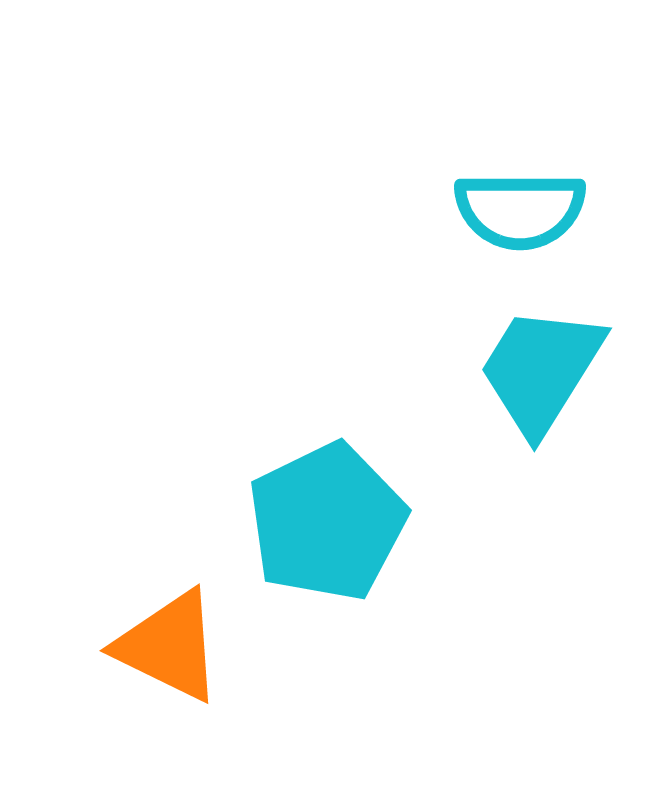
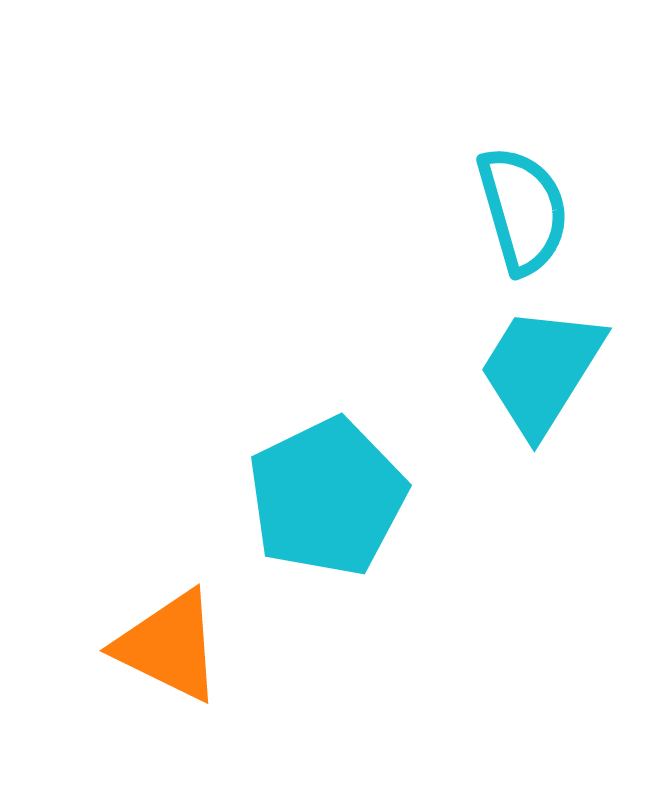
cyan semicircle: moved 3 px right; rotated 106 degrees counterclockwise
cyan pentagon: moved 25 px up
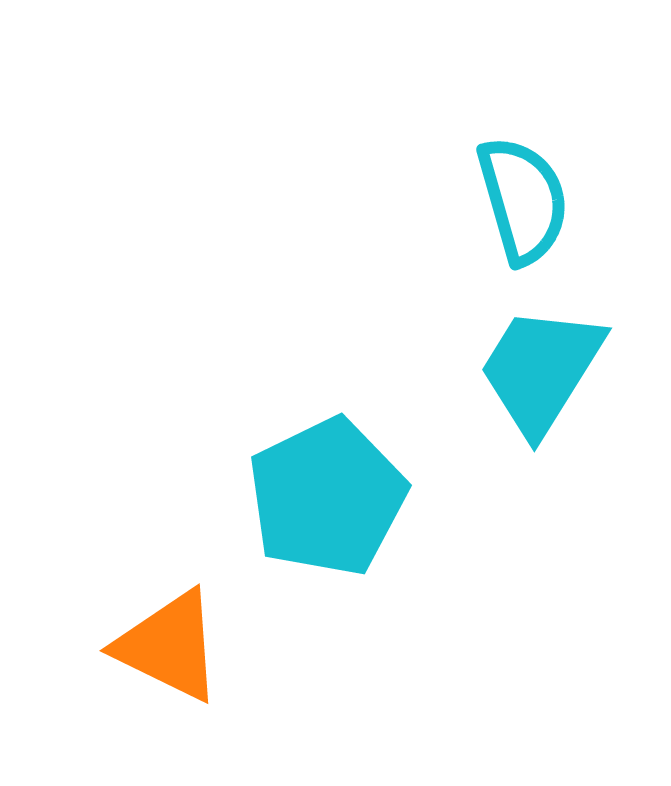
cyan semicircle: moved 10 px up
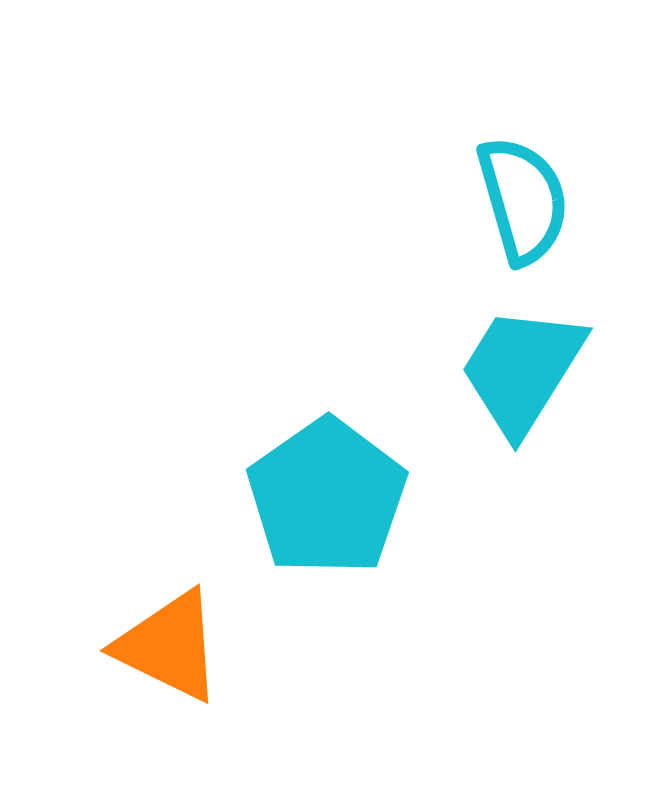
cyan trapezoid: moved 19 px left
cyan pentagon: rotated 9 degrees counterclockwise
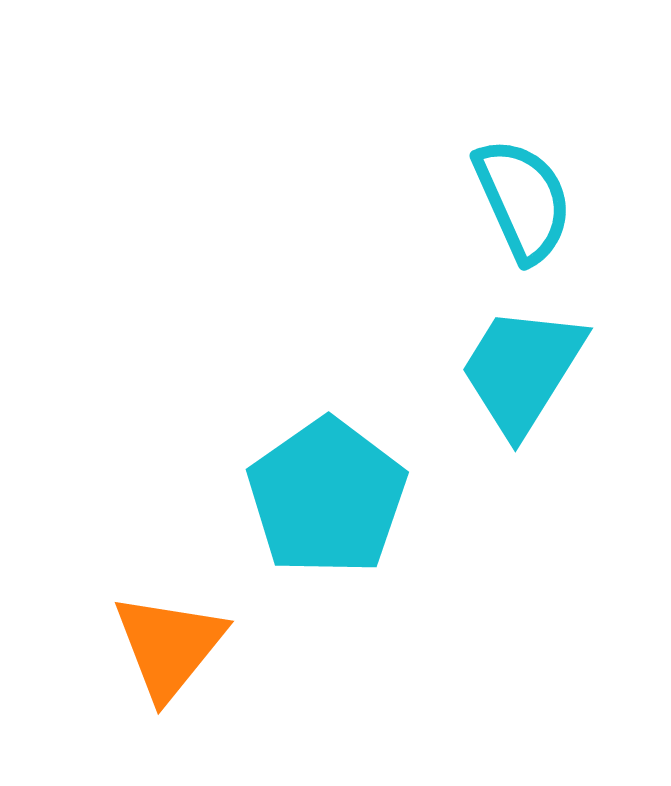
cyan semicircle: rotated 8 degrees counterclockwise
orange triangle: rotated 43 degrees clockwise
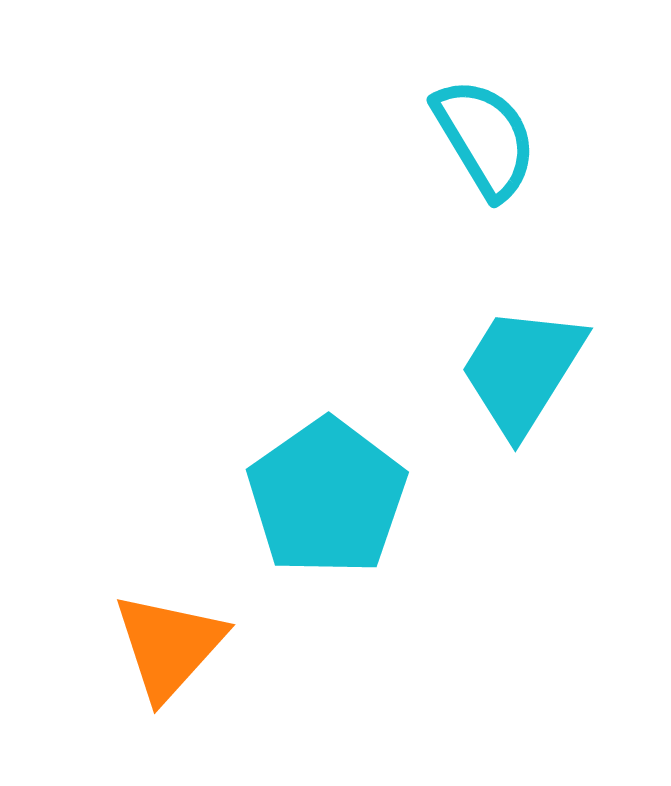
cyan semicircle: moved 38 px left, 62 px up; rotated 7 degrees counterclockwise
orange triangle: rotated 3 degrees clockwise
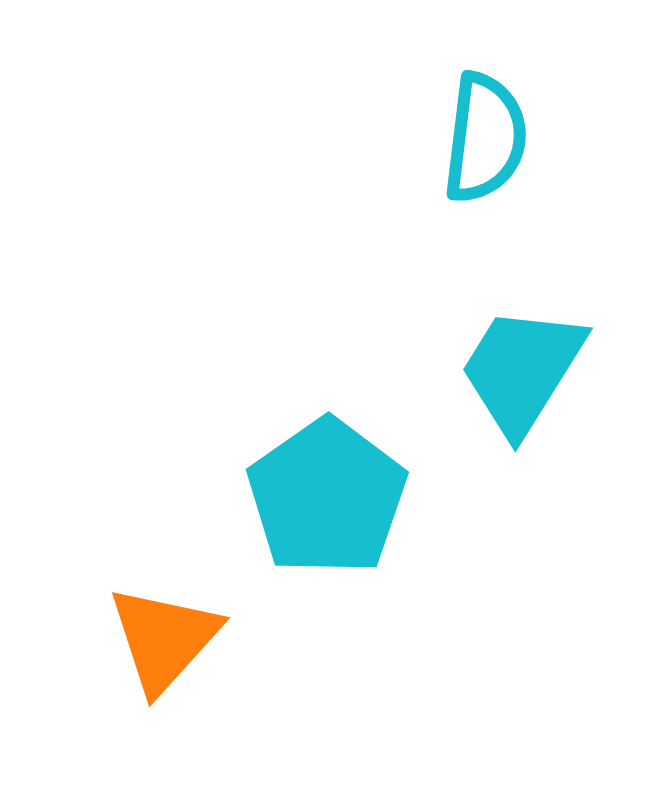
cyan semicircle: rotated 38 degrees clockwise
orange triangle: moved 5 px left, 7 px up
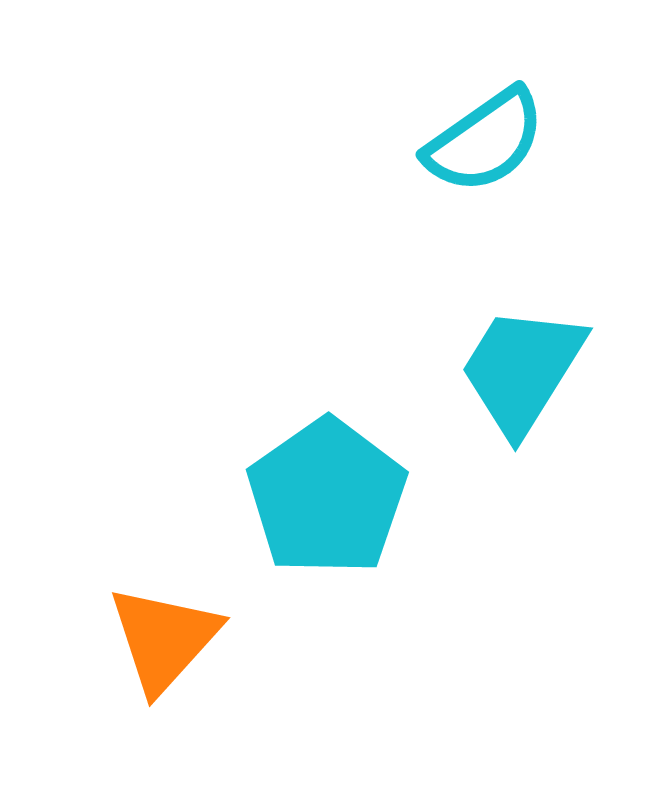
cyan semicircle: moved 3 px down; rotated 48 degrees clockwise
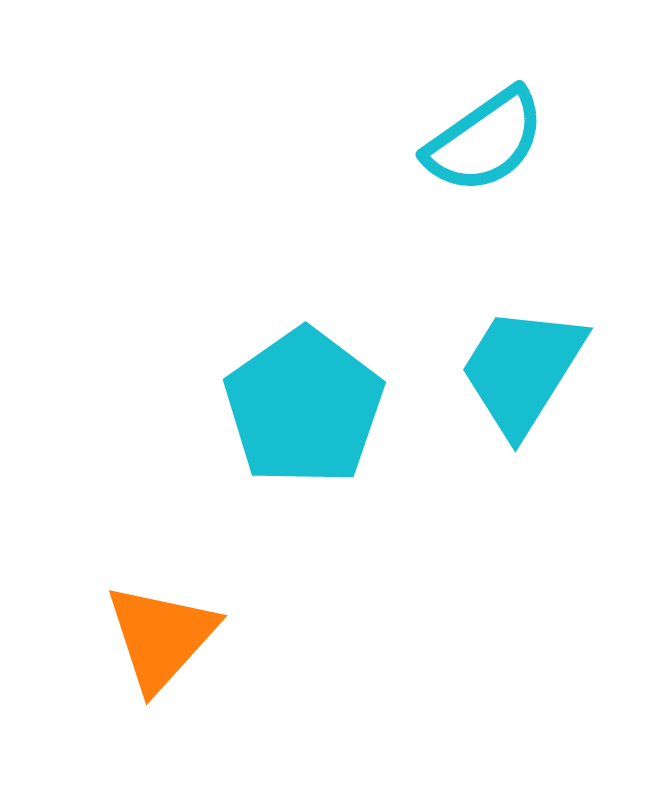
cyan pentagon: moved 23 px left, 90 px up
orange triangle: moved 3 px left, 2 px up
